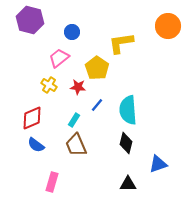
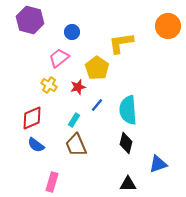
red star: rotated 21 degrees counterclockwise
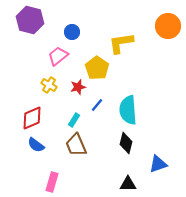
pink trapezoid: moved 1 px left, 2 px up
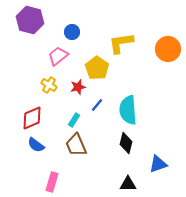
orange circle: moved 23 px down
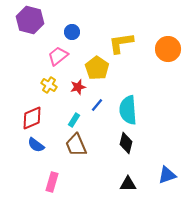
blue triangle: moved 9 px right, 11 px down
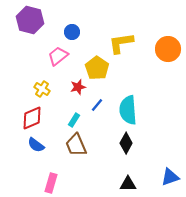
yellow cross: moved 7 px left, 4 px down
black diamond: rotated 15 degrees clockwise
blue triangle: moved 3 px right, 2 px down
pink rectangle: moved 1 px left, 1 px down
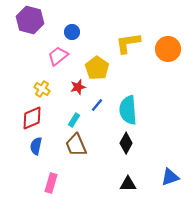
yellow L-shape: moved 7 px right
blue semicircle: moved 1 px down; rotated 66 degrees clockwise
